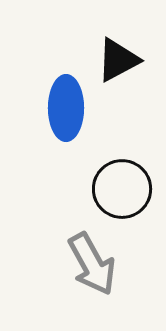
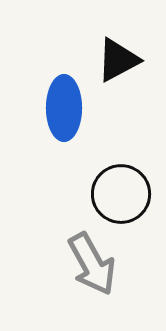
blue ellipse: moved 2 px left
black circle: moved 1 px left, 5 px down
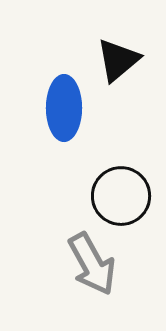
black triangle: rotated 12 degrees counterclockwise
black circle: moved 2 px down
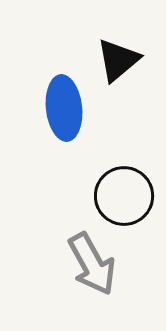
blue ellipse: rotated 6 degrees counterclockwise
black circle: moved 3 px right
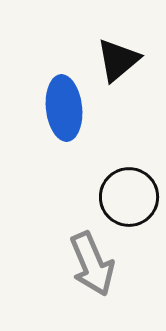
black circle: moved 5 px right, 1 px down
gray arrow: rotated 6 degrees clockwise
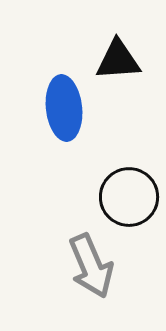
black triangle: rotated 36 degrees clockwise
gray arrow: moved 1 px left, 2 px down
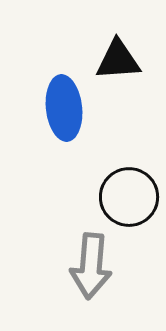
gray arrow: rotated 28 degrees clockwise
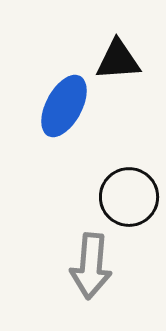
blue ellipse: moved 2 px up; rotated 34 degrees clockwise
